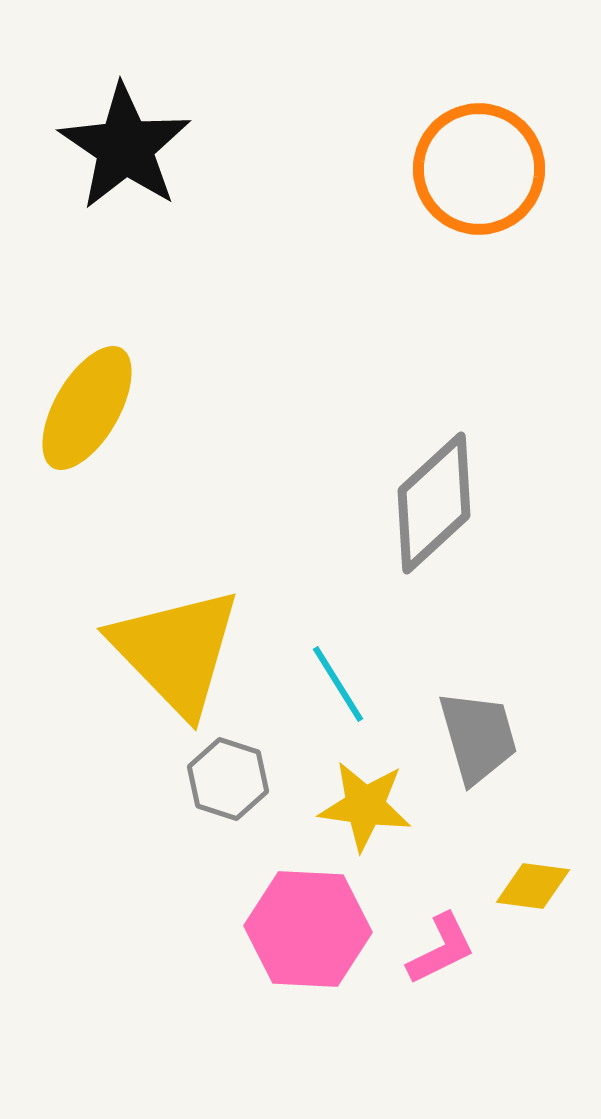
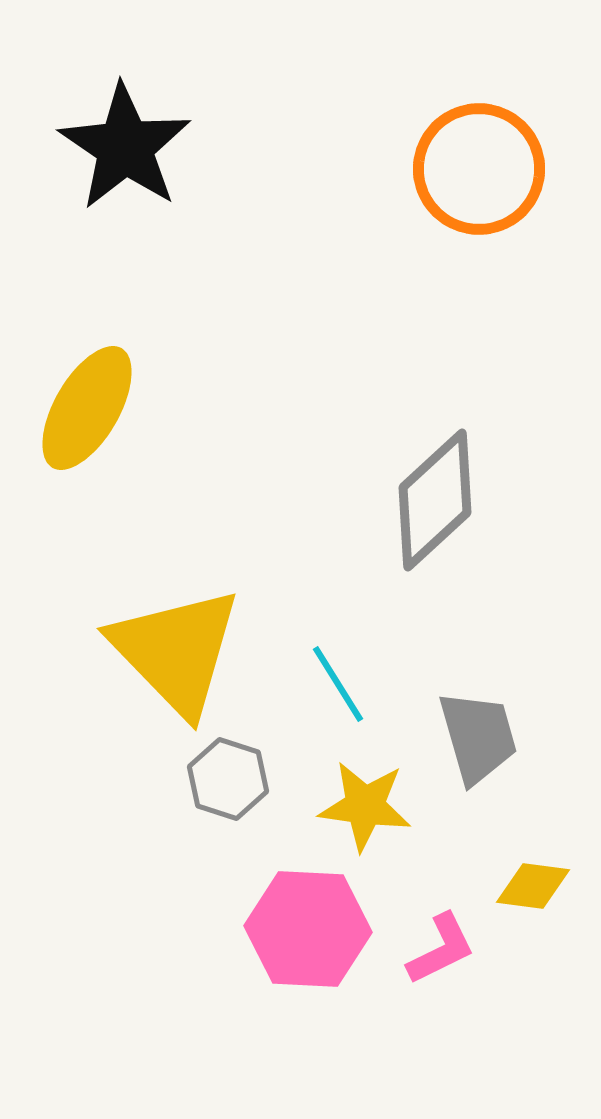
gray diamond: moved 1 px right, 3 px up
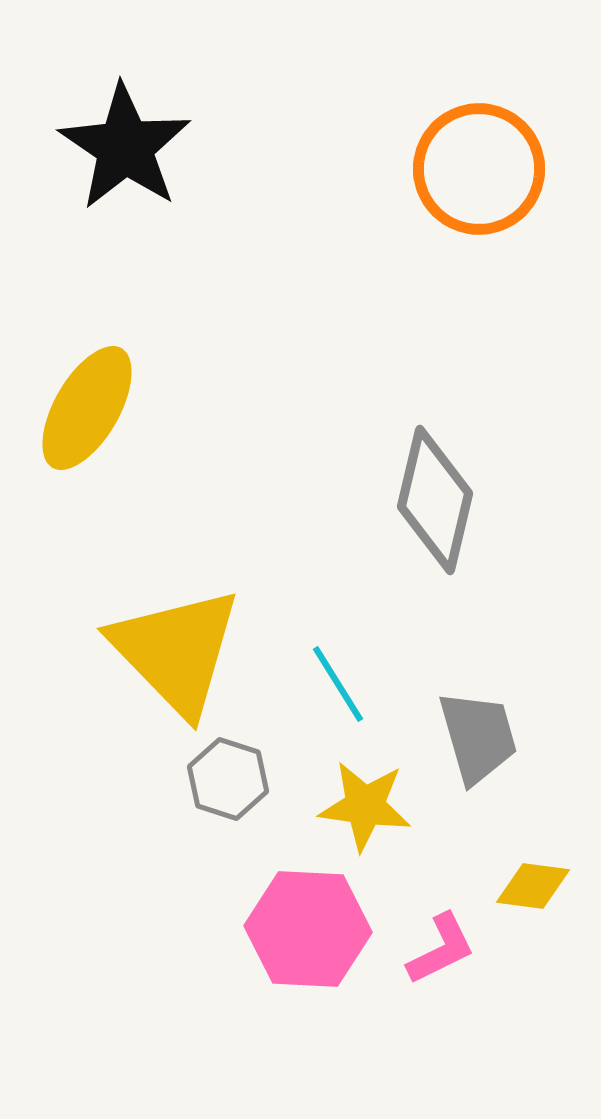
gray diamond: rotated 34 degrees counterclockwise
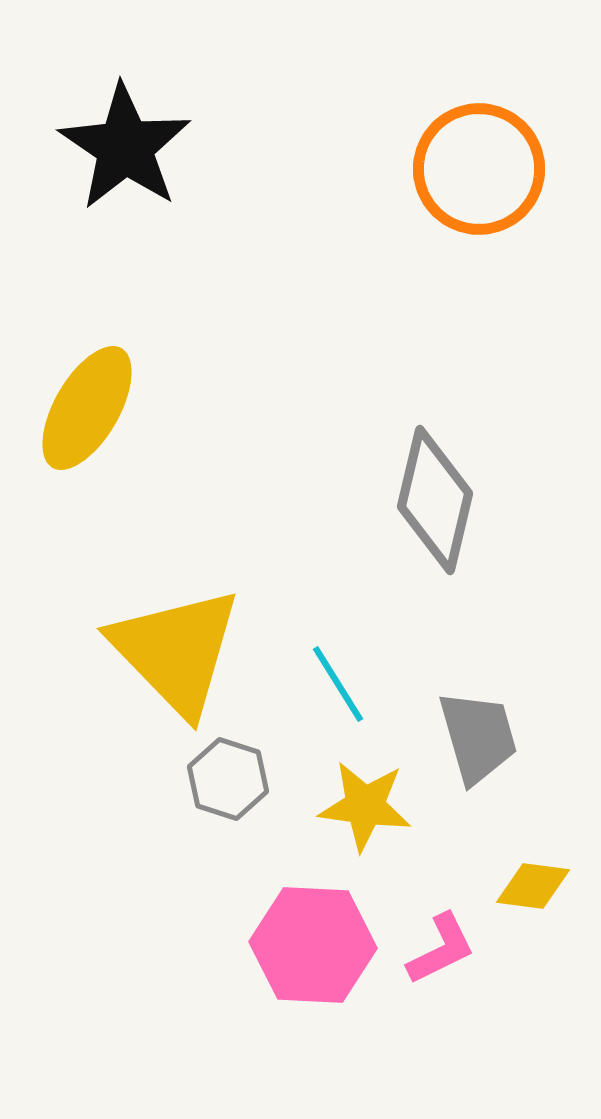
pink hexagon: moved 5 px right, 16 px down
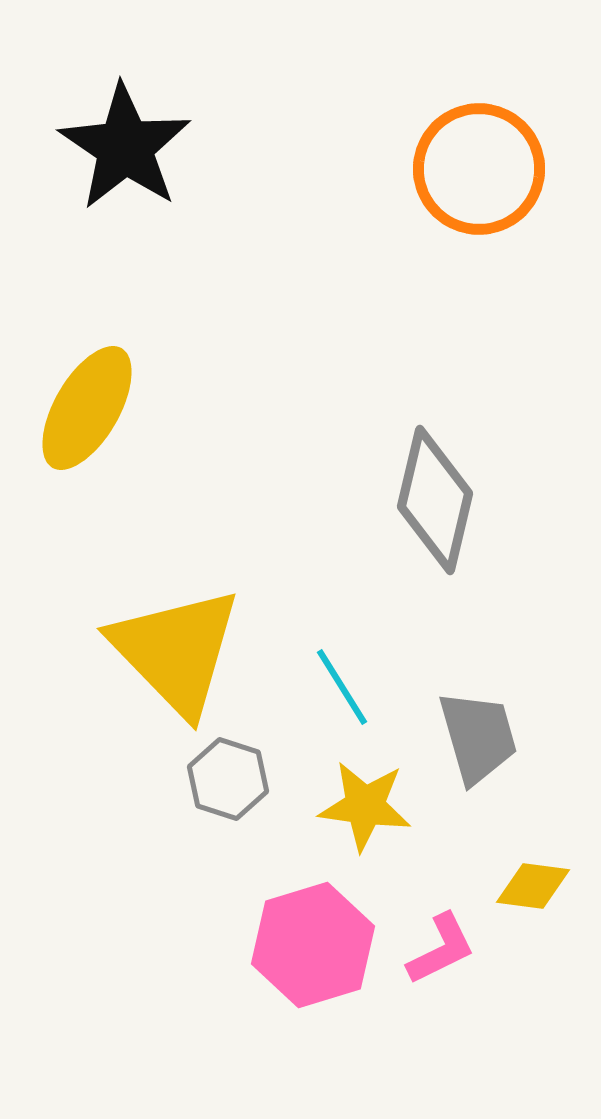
cyan line: moved 4 px right, 3 px down
pink hexagon: rotated 20 degrees counterclockwise
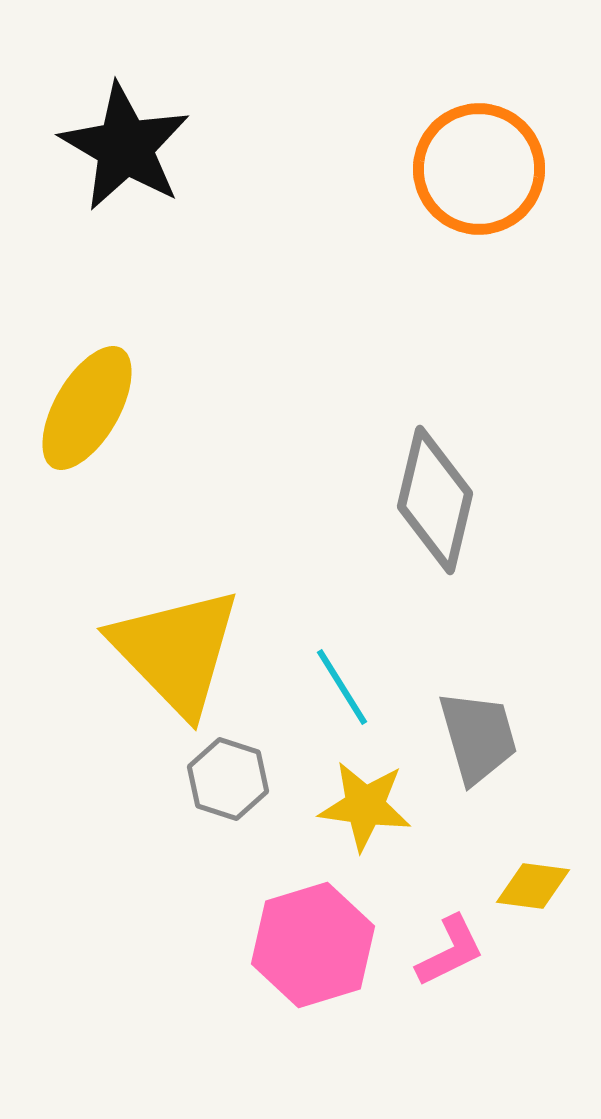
black star: rotated 4 degrees counterclockwise
pink L-shape: moved 9 px right, 2 px down
